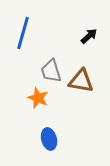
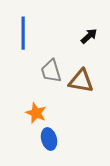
blue line: rotated 16 degrees counterclockwise
orange star: moved 2 px left, 15 px down
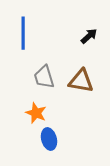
gray trapezoid: moved 7 px left, 6 px down
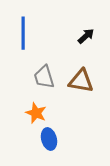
black arrow: moved 3 px left
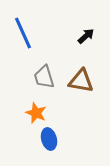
blue line: rotated 24 degrees counterclockwise
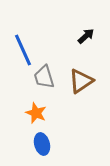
blue line: moved 17 px down
brown triangle: rotated 44 degrees counterclockwise
blue ellipse: moved 7 px left, 5 px down
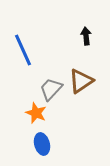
black arrow: rotated 54 degrees counterclockwise
gray trapezoid: moved 7 px right, 12 px down; rotated 60 degrees clockwise
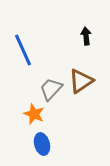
orange star: moved 2 px left, 1 px down
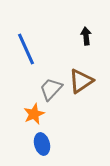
blue line: moved 3 px right, 1 px up
orange star: rotated 25 degrees clockwise
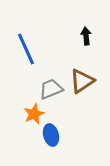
brown triangle: moved 1 px right
gray trapezoid: rotated 25 degrees clockwise
blue ellipse: moved 9 px right, 9 px up
